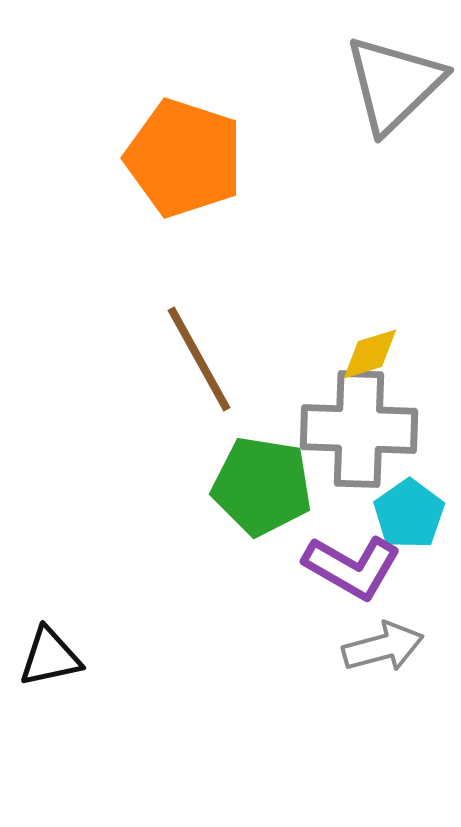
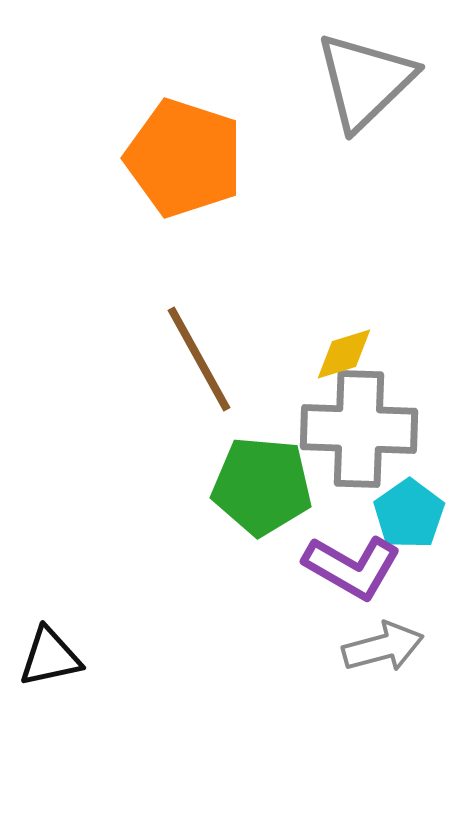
gray triangle: moved 29 px left, 3 px up
yellow diamond: moved 26 px left
green pentagon: rotated 4 degrees counterclockwise
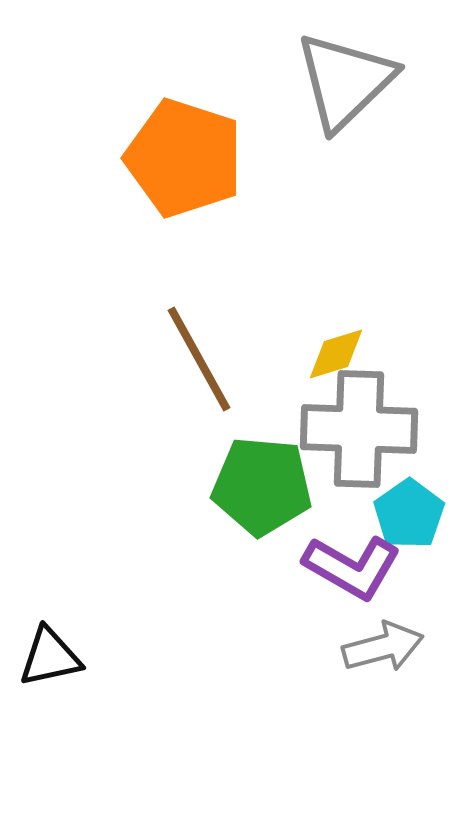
gray triangle: moved 20 px left
yellow diamond: moved 8 px left
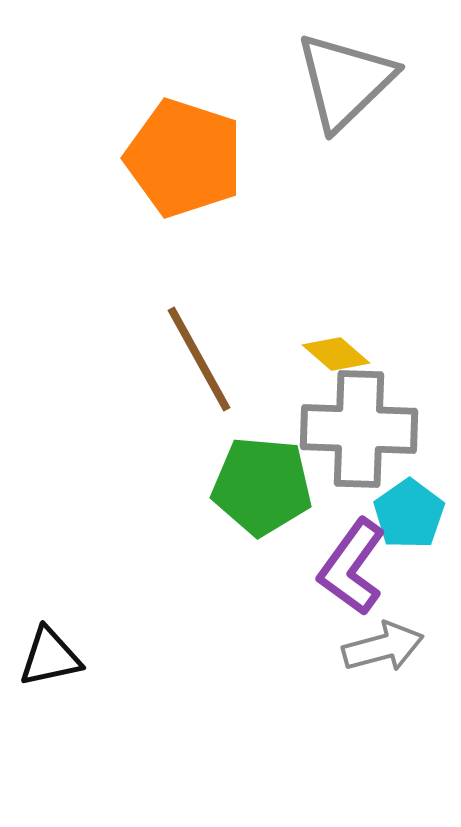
yellow diamond: rotated 58 degrees clockwise
purple L-shape: rotated 96 degrees clockwise
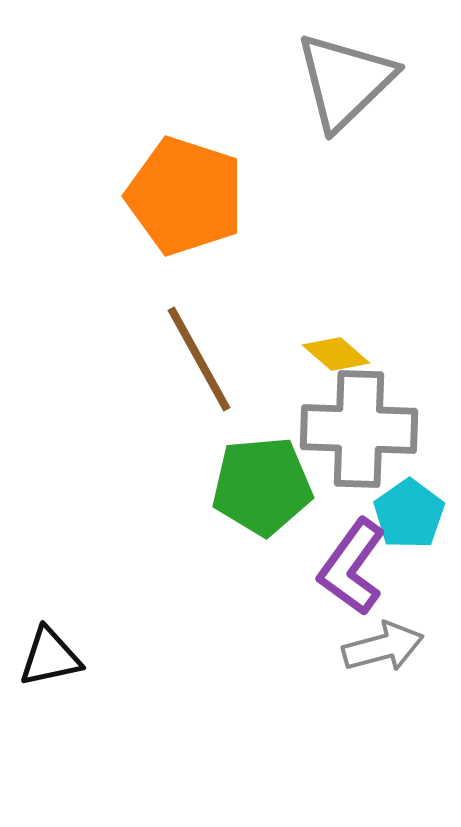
orange pentagon: moved 1 px right, 38 px down
green pentagon: rotated 10 degrees counterclockwise
